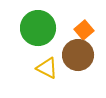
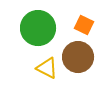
orange square: moved 5 px up; rotated 24 degrees counterclockwise
brown circle: moved 2 px down
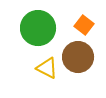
orange square: rotated 12 degrees clockwise
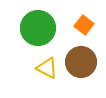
brown circle: moved 3 px right, 5 px down
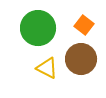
brown circle: moved 3 px up
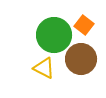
green circle: moved 16 px right, 7 px down
yellow triangle: moved 3 px left
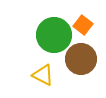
orange square: moved 1 px left
yellow triangle: moved 1 px left, 7 px down
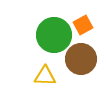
orange square: rotated 24 degrees clockwise
yellow triangle: moved 2 px right, 1 px down; rotated 25 degrees counterclockwise
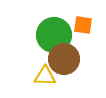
orange square: rotated 36 degrees clockwise
brown circle: moved 17 px left
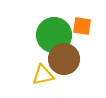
orange square: moved 1 px left, 1 px down
yellow triangle: moved 2 px left, 1 px up; rotated 15 degrees counterclockwise
